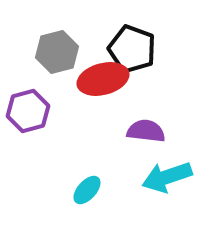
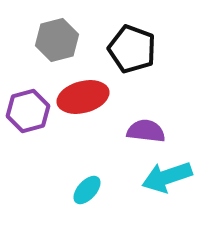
gray hexagon: moved 12 px up
red ellipse: moved 20 px left, 18 px down
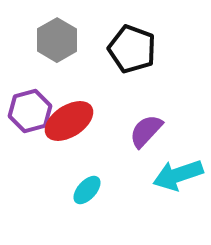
gray hexagon: rotated 15 degrees counterclockwise
red ellipse: moved 14 px left, 24 px down; rotated 18 degrees counterclockwise
purple hexagon: moved 2 px right
purple semicircle: rotated 54 degrees counterclockwise
cyan arrow: moved 11 px right, 2 px up
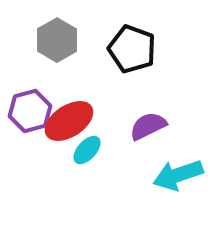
purple semicircle: moved 2 px right, 5 px up; rotated 21 degrees clockwise
cyan ellipse: moved 40 px up
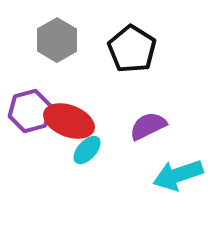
black pentagon: rotated 12 degrees clockwise
red ellipse: rotated 54 degrees clockwise
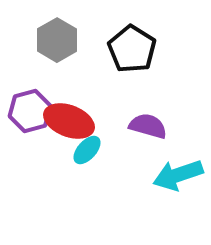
purple semicircle: rotated 42 degrees clockwise
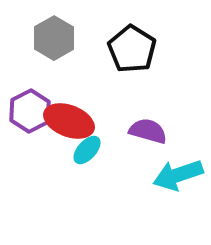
gray hexagon: moved 3 px left, 2 px up
purple hexagon: rotated 12 degrees counterclockwise
purple semicircle: moved 5 px down
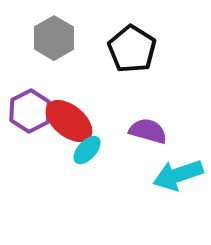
red ellipse: rotated 18 degrees clockwise
